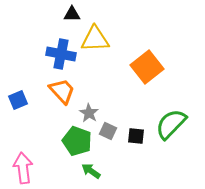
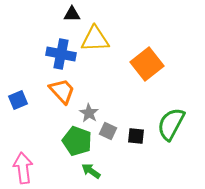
orange square: moved 3 px up
green semicircle: rotated 16 degrees counterclockwise
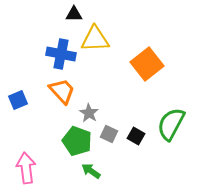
black triangle: moved 2 px right
gray square: moved 1 px right, 3 px down
black square: rotated 24 degrees clockwise
pink arrow: moved 3 px right
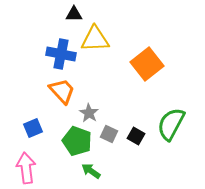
blue square: moved 15 px right, 28 px down
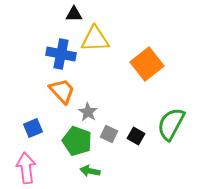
gray star: moved 1 px left, 1 px up
green arrow: moved 1 px left; rotated 24 degrees counterclockwise
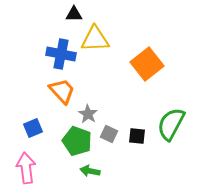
gray star: moved 2 px down
black square: moved 1 px right; rotated 24 degrees counterclockwise
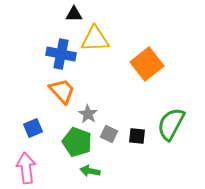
green pentagon: moved 1 px down
